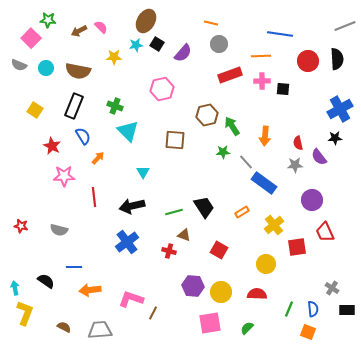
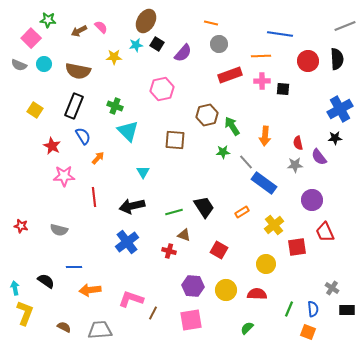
cyan circle at (46, 68): moved 2 px left, 4 px up
yellow circle at (221, 292): moved 5 px right, 2 px up
pink square at (210, 323): moved 19 px left, 3 px up
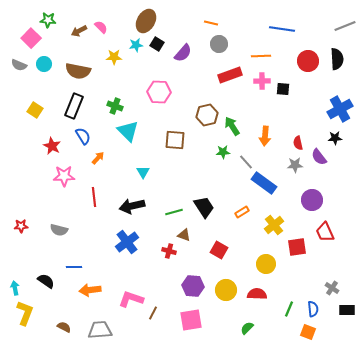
blue line at (280, 34): moved 2 px right, 5 px up
pink hexagon at (162, 89): moved 3 px left, 3 px down; rotated 15 degrees clockwise
red star at (21, 226): rotated 16 degrees counterclockwise
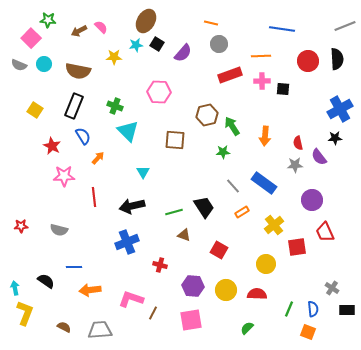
gray line at (246, 162): moved 13 px left, 24 px down
blue cross at (127, 242): rotated 15 degrees clockwise
red cross at (169, 251): moved 9 px left, 14 px down
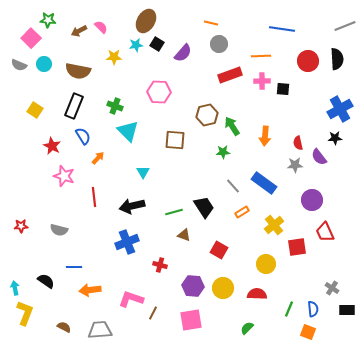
pink star at (64, 176): rotated 20 degrees clockwise
yellow circle at (226, 290): moved 3 px left, 2 px up
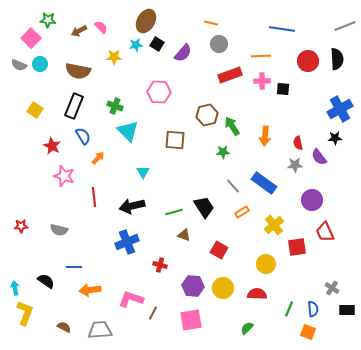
cyan circle at (44, 64): moved 4 px left
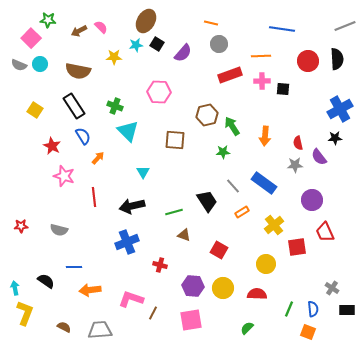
black rectangle at (74, 106): rotated 55 degrees counterclockwise
black trapezoid at (204, 207): moved 3 px right, 6 px up
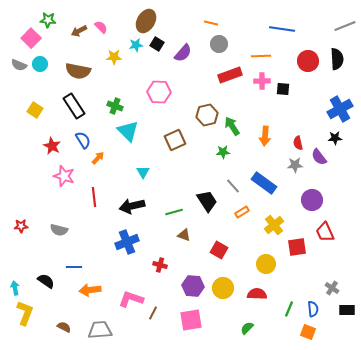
blue semicircle at (83, 136): moved 4 px down
brown square at (175, 140): rotated 30 degrees counterclockwise
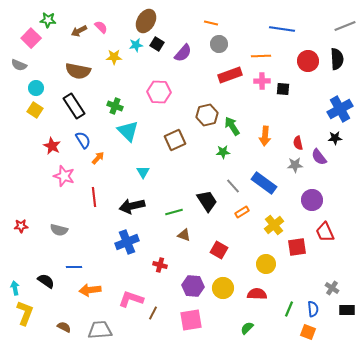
cyan circle at (40, 64): moved 4 px left, 24 px down
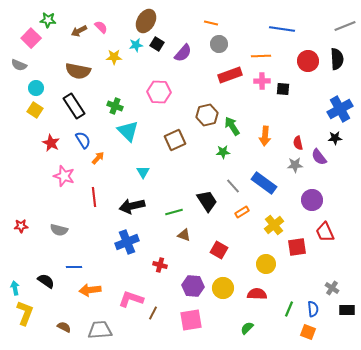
red star at (52, 146): moved 1 px left, 3 px up
